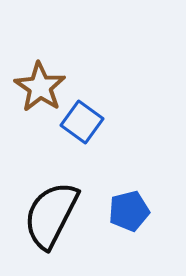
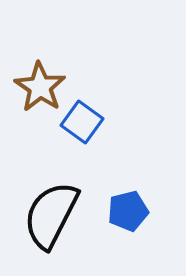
blue pentagon: moved 1 px left
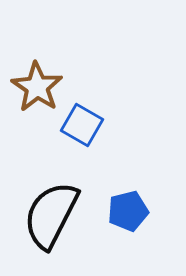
brown star: moved 3 px left
blue square: moved 3 px down; rotated 6 degrees counterclockwise
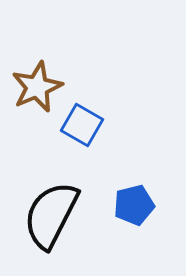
brown star: rotated 15 degrees clockwise
blue pentagon: moved 6 px right, 6 px up
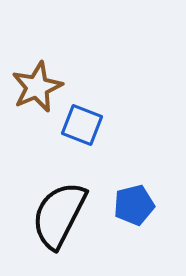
blue square: rotated 9 degrees counterclockwise
black semicircle: moved 8 px right
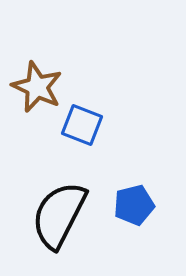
brown star: rotated 24 degrees counterclockwise
